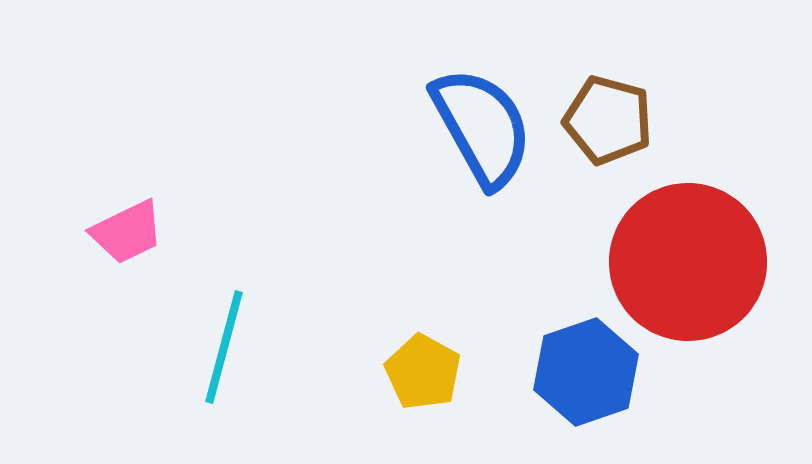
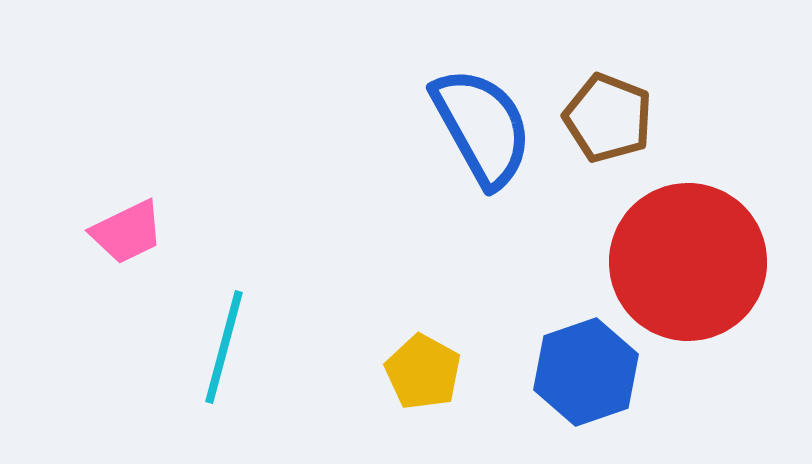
brown pentagon: moved 2 px up; rotated 6 degrees clockwise
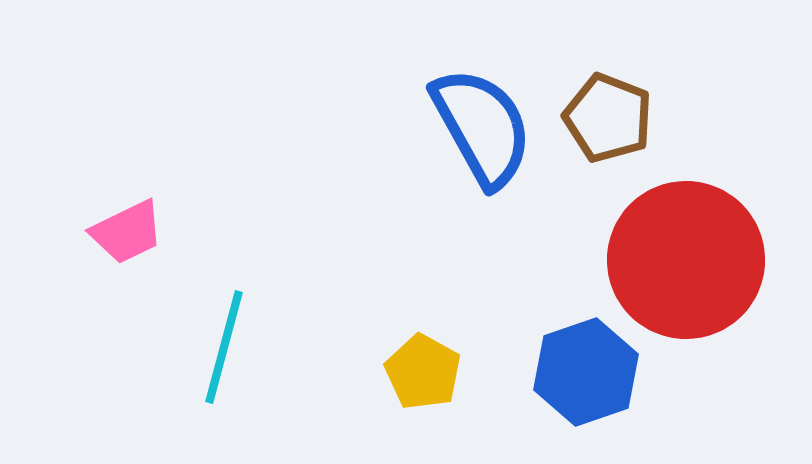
red circle: moved 2 px left, 2 px up
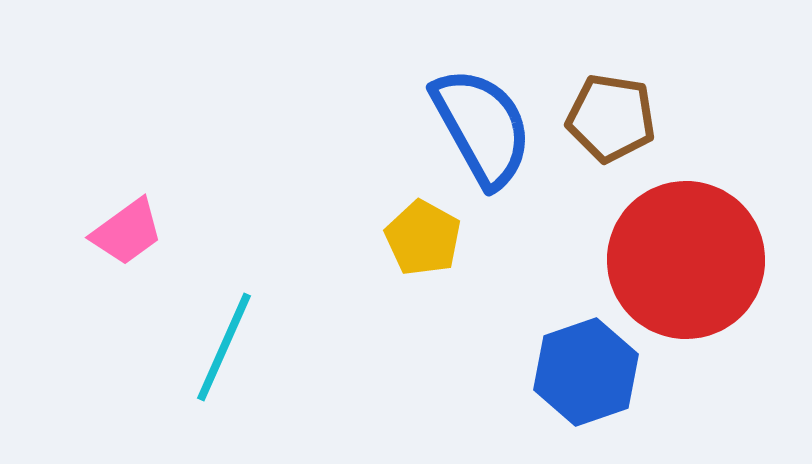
brown pentagon: moved 3 px right; rotated 12 degrees counterclockwise
pink trapezoid: rotated 10 degrees counterclockwise
cyan line: rotated 9 degrees clockwise
yellow pentagon: moved 134 px up
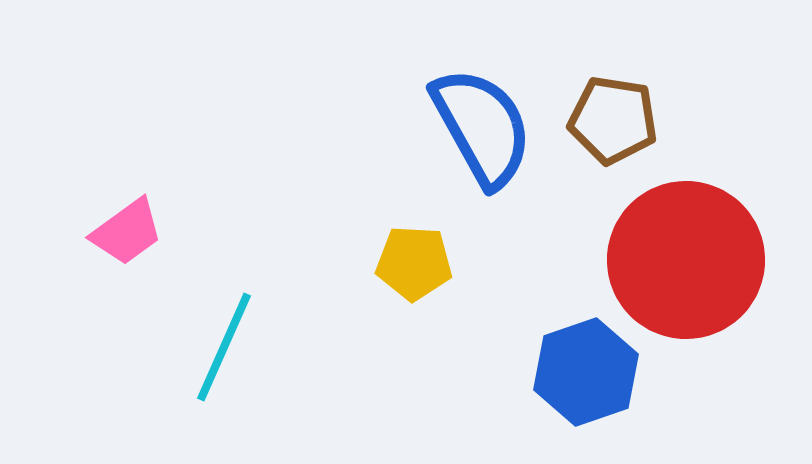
brown pentagon: moved 2 px right, 2 px down
yellow pentagon: moved 9 px left, 25 px down; rotated 26 degrees counterclockwise
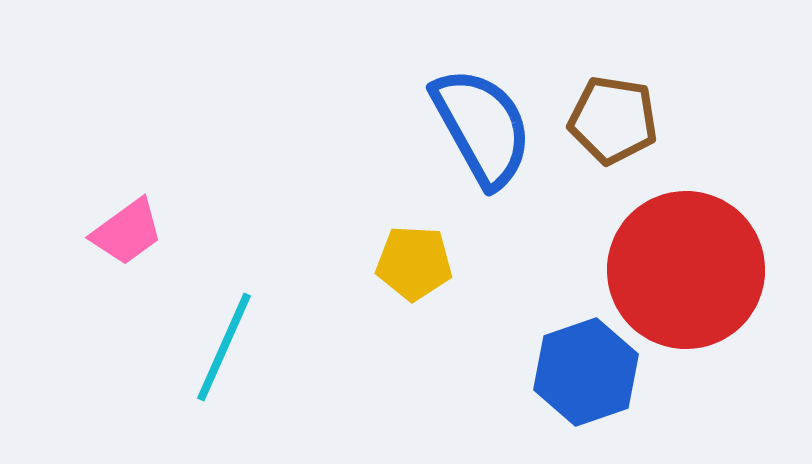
red circle: moved 10 px down
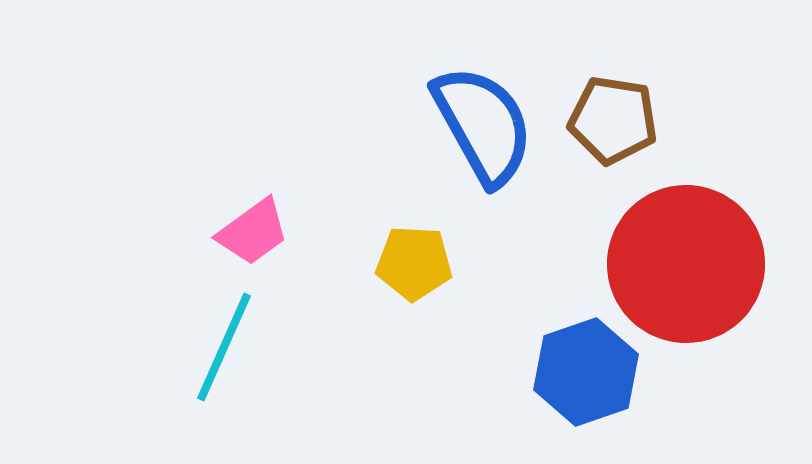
blue semicircle: moved 1 px right, 2 px up
pink trapezoid: moved 126 px right
red circle: moved 6 px up
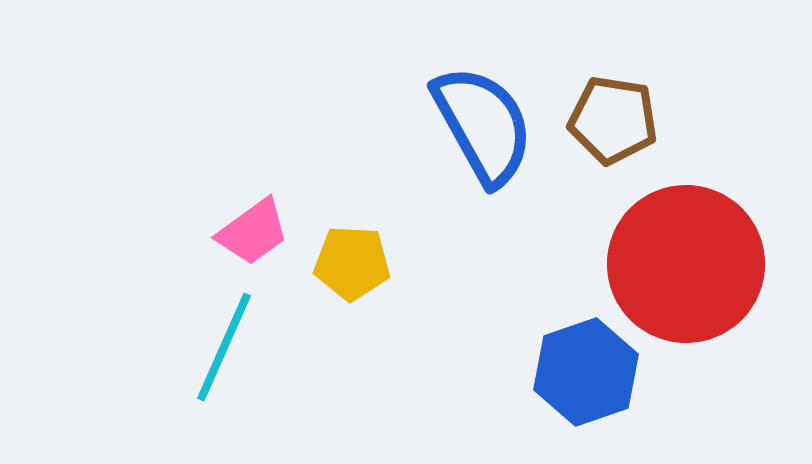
yellow pentagon: moved 62 px left
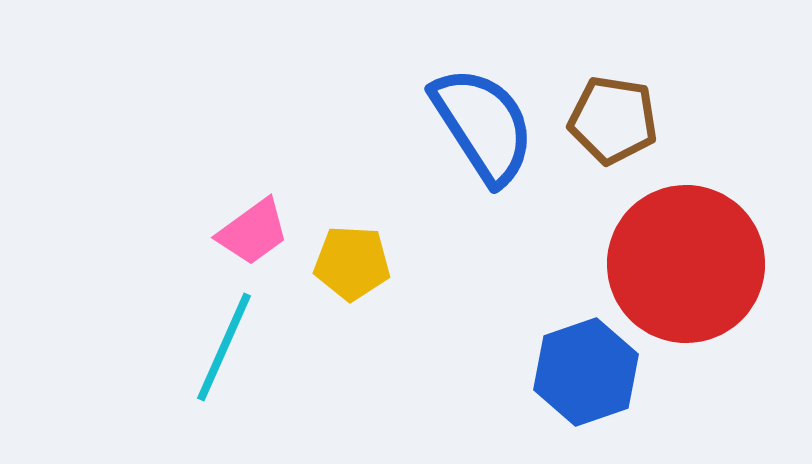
blue semicircle: rotated 4 degrees counterclockwise
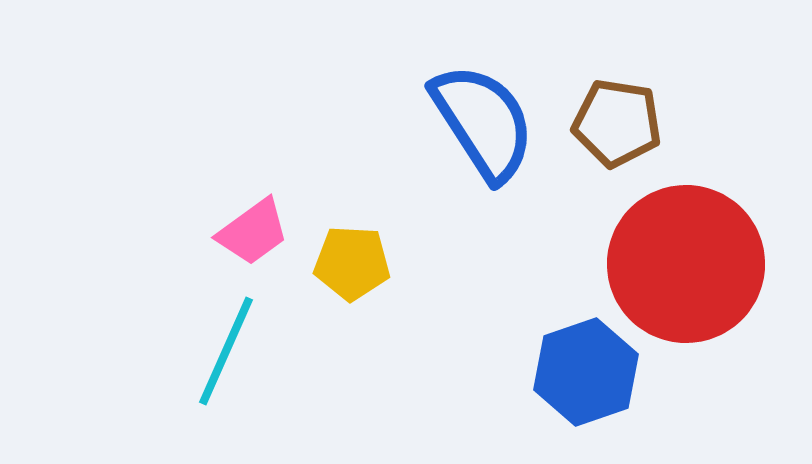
brown pentagon: moved 4 px right, 3 px down
blue semicircle: moved 3 px up
cyan line: moved 2 px right, 4 px down
